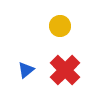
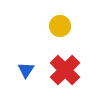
blue triangle: rotated 18 degrees counterclockwise
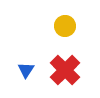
yellow circle: moved 5 px right
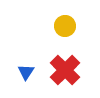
blue triangle: moved 2 px down
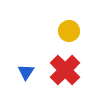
yellow circle: moved 4 px right, 5 px down
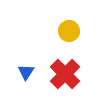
red cross: moved 4 px down
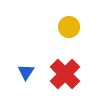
yellow circle: moved 4 px up
